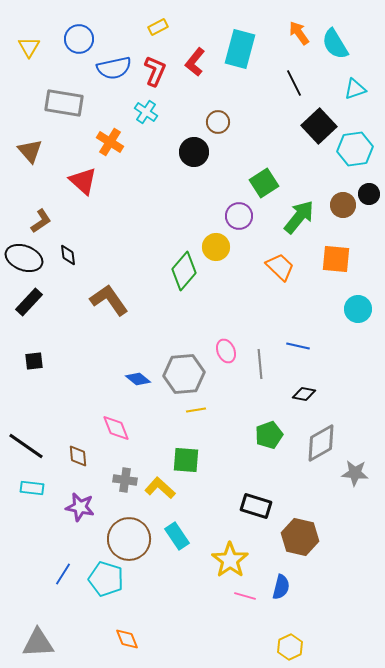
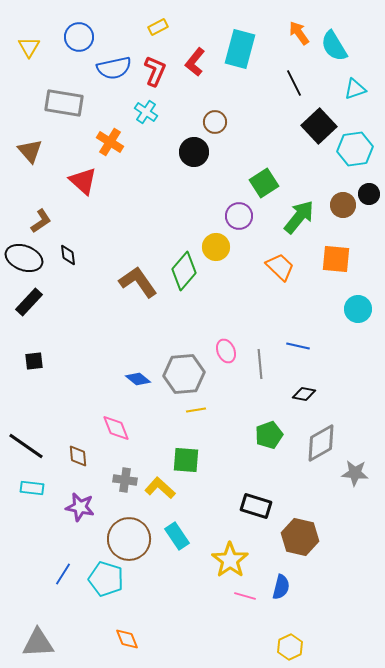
blue circle at (79, 39): moved 2 px up
cyan semicircle at (335, 44): moved 1 px left, 2 px down
brown circle at (218, 122): moved 3 px left
brown L-shape at (109, 300): moved 29 px right, 18 px up
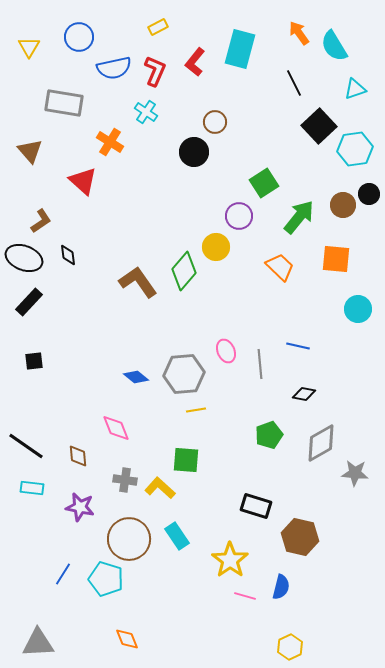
blue diamond at (138, 379): moved 2 px left, 2 px up
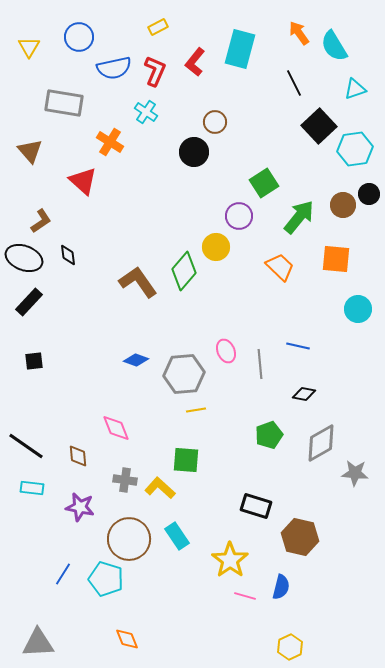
blue diamond at (136, 377): moved 17 px up; rotated 20 degrees counterclockwise
